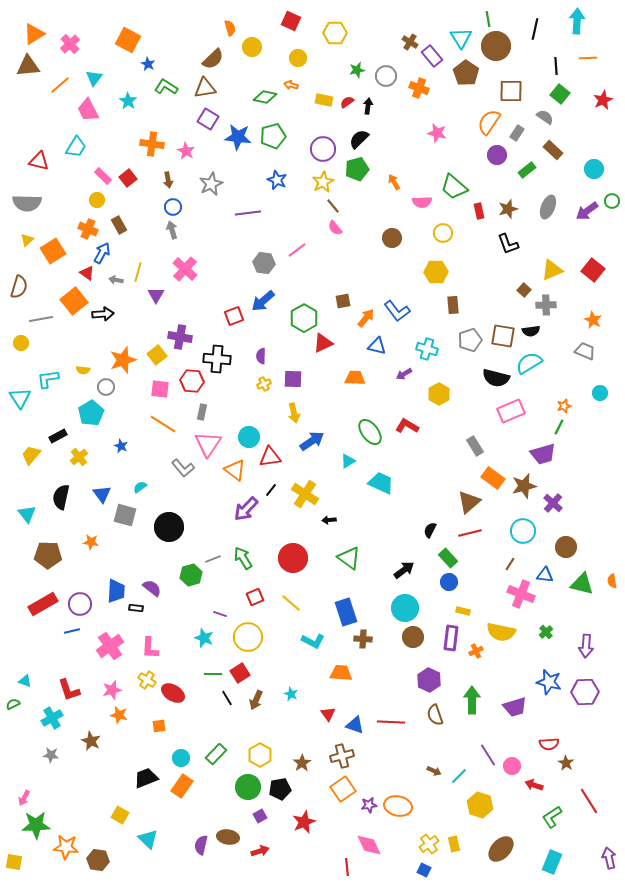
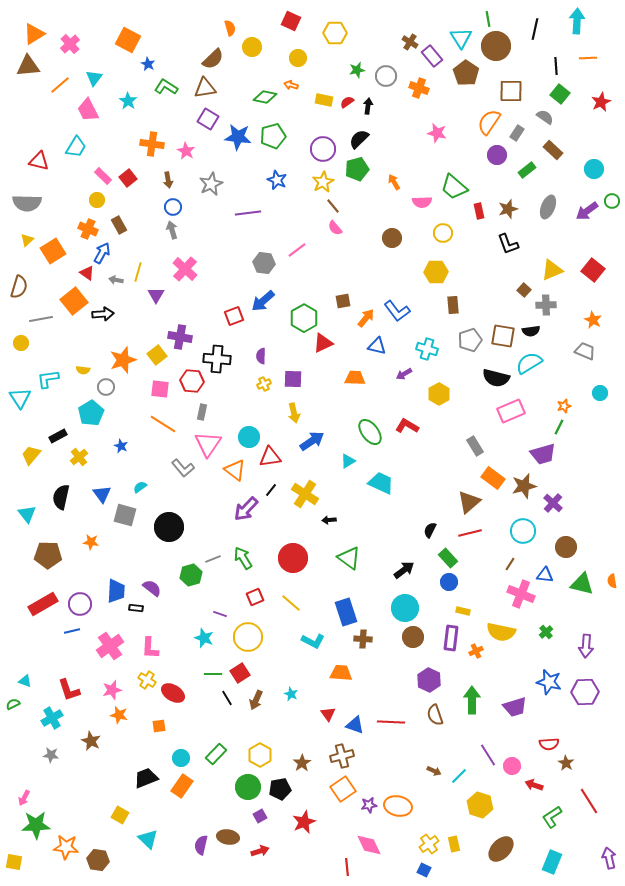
red star at (603, 100): moved 2 px left, 2 px down
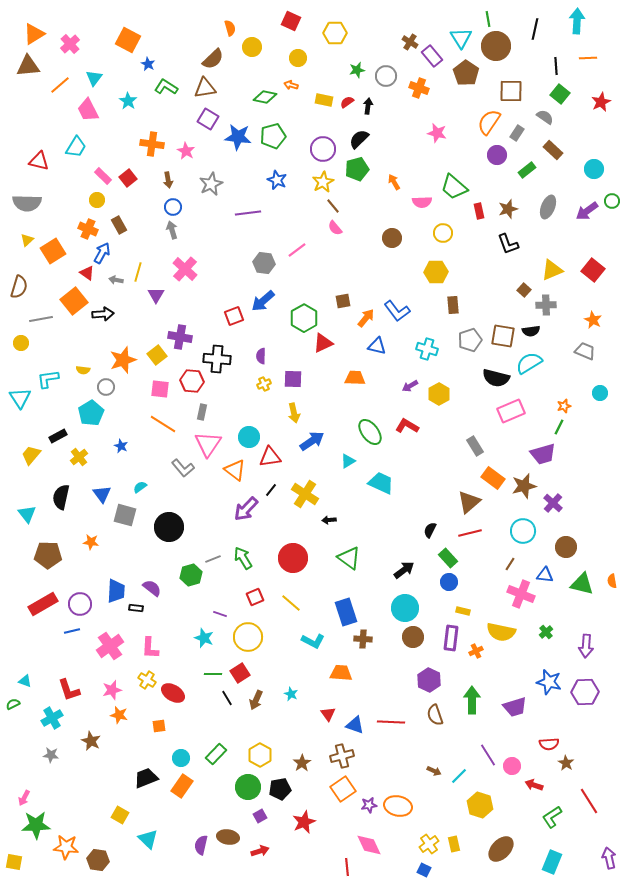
purple arrow at (404, 374): moved 6 px right, 12 px down
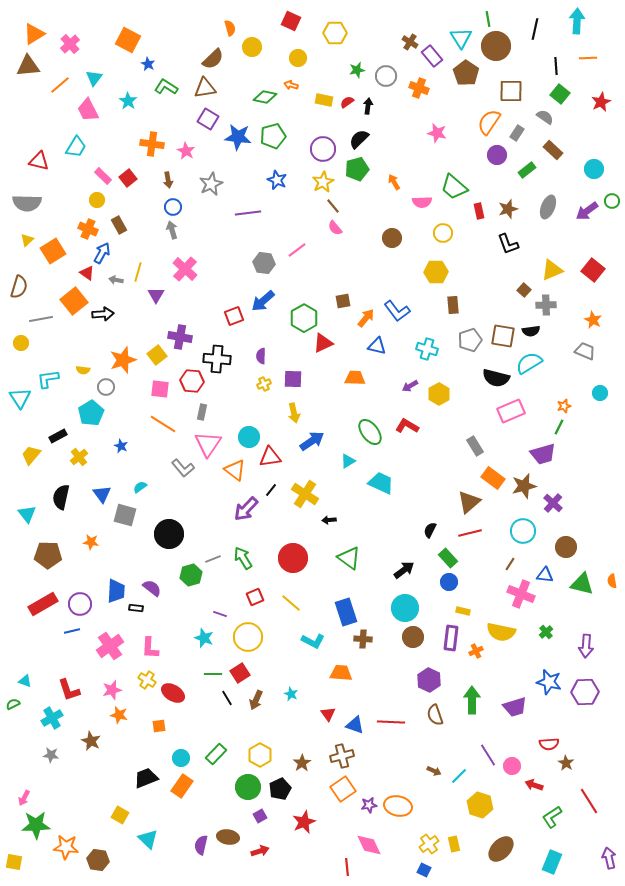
black circle at (169, 527): moved 7 px down
black pentagon at (280, 789): rotated 15 degrees counterclockwise
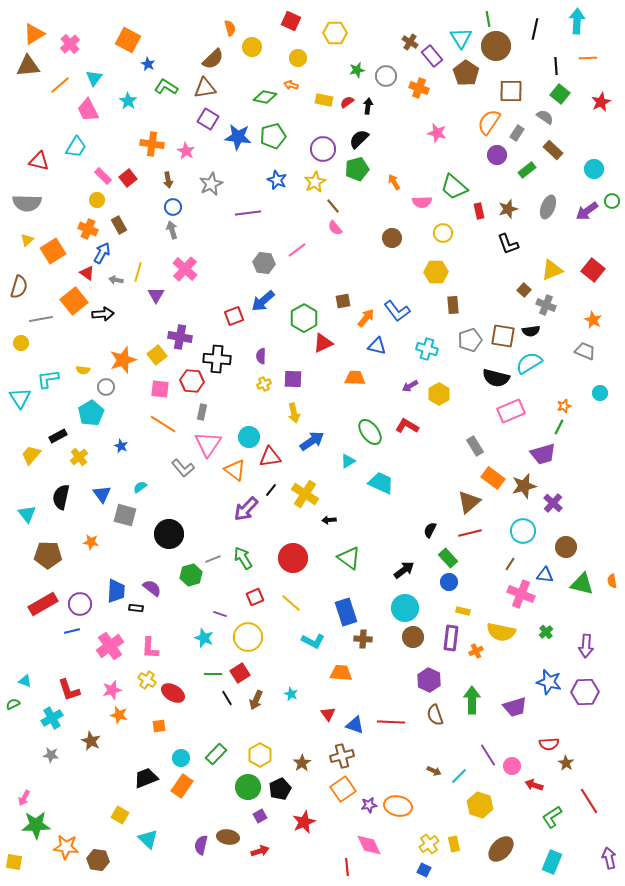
yellow star at (323, 182): moved 8 px left
gray cross at (546, 305): rotated 24 degrees clockwise
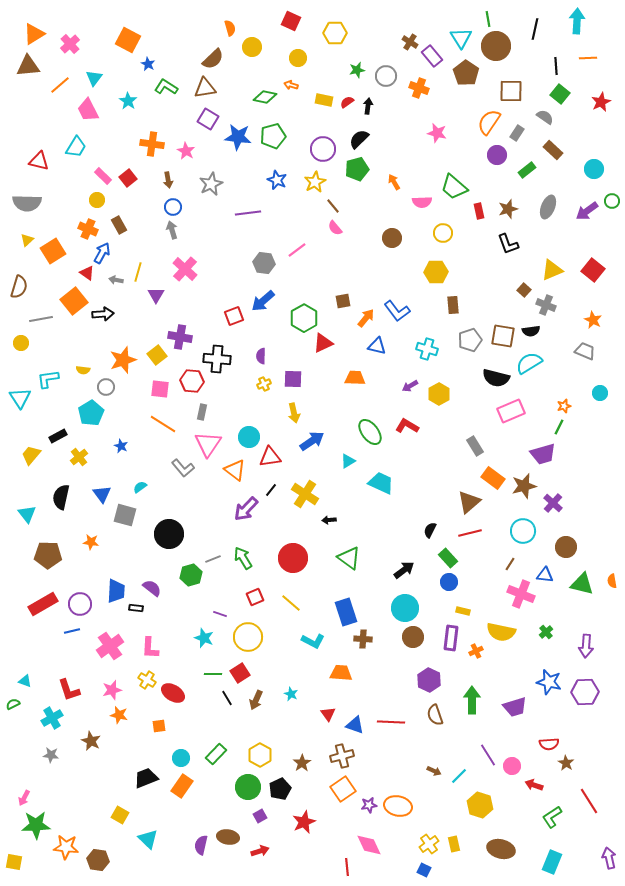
brown ellipse at (501, 849): rotated 60 degrees clockwise
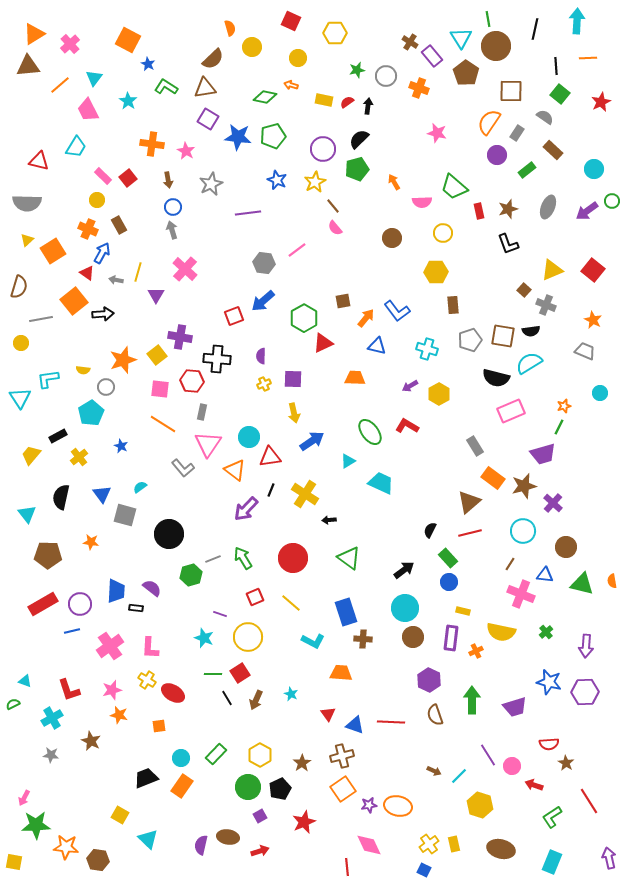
black line at (271, 490): rotated 16 degrees counterclockwise
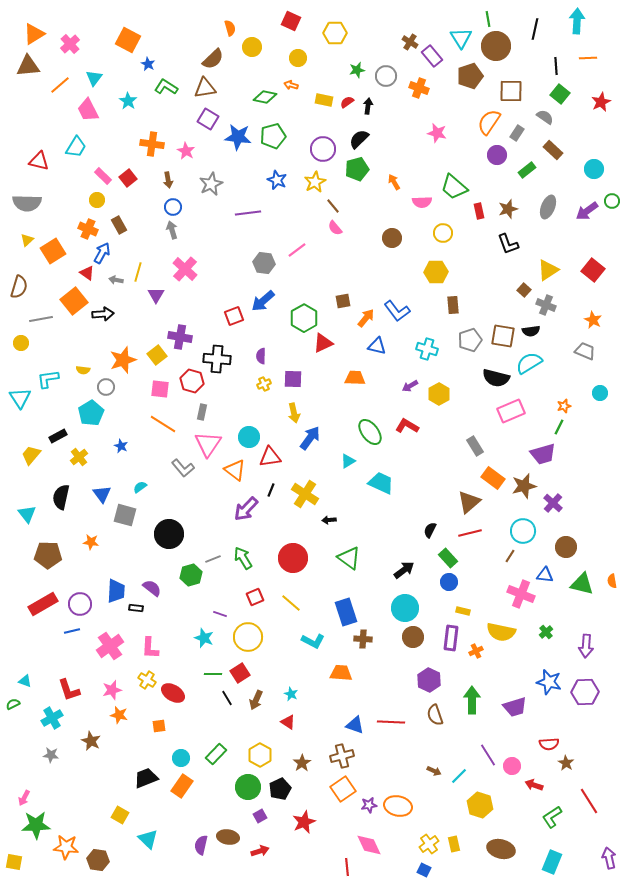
brown pentagon at (466, 73): moved 4 px right, 3 px down; rotated 20 degrees clockwise
yellow triangle at (552, 270): moved 4 px left; rotated 10 degrees counterclockwise
red hexagon at (192, 381): rotated 10 degrees clockwise
blue arrow at (312, 441): moved 2 px left, 3 px up; rotated 20 degrees counterclockwise
brown line at (510, 564): moved 8 px up
red triangle at (328, 714): moved 40 px left, 8 px down; rotated 21 degrees counterclockwise
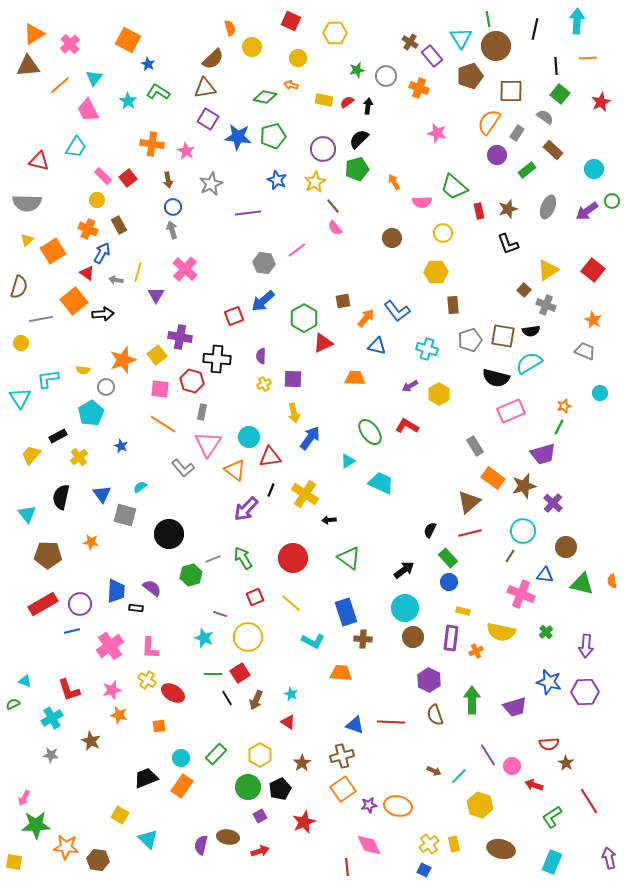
green L-shape at (166, 87): moved 8 px left, 5 px down
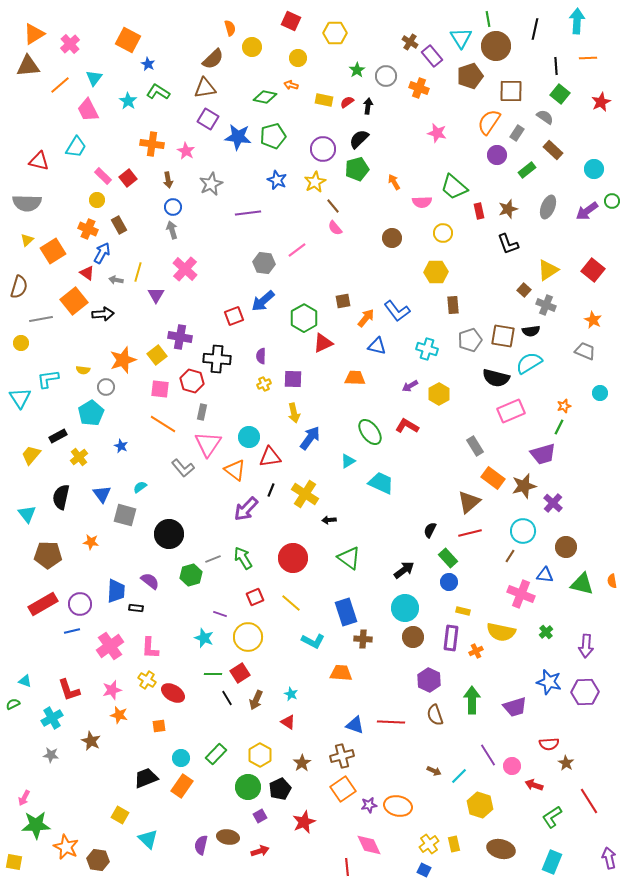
green star at (357, 70): rotated 21 degrees counterclockwise
purple semicircle at (152, 588): moved 2 px left, 7 px up
orange star at (66, 847): rotated 20 degrees clockwise
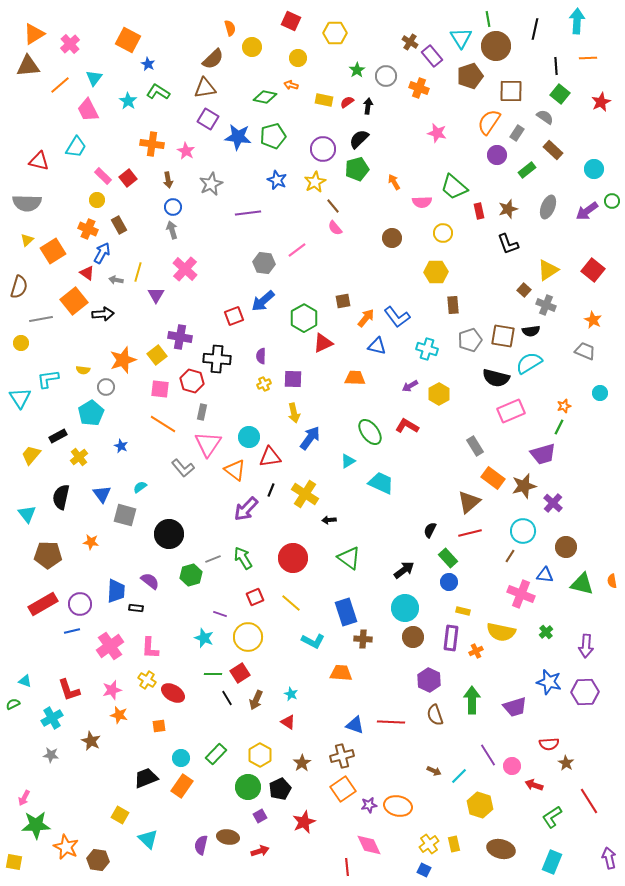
blue L-shape at (397, 311): moved 6 px down
